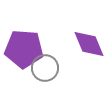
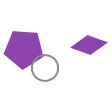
purple diamond: moved 1 px down; rotated 48 degrees counterclockwise
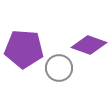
gray circle: moved 14 px right
